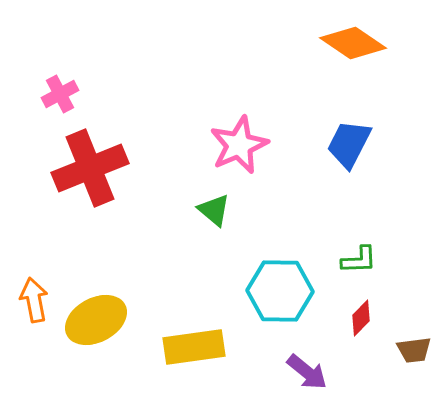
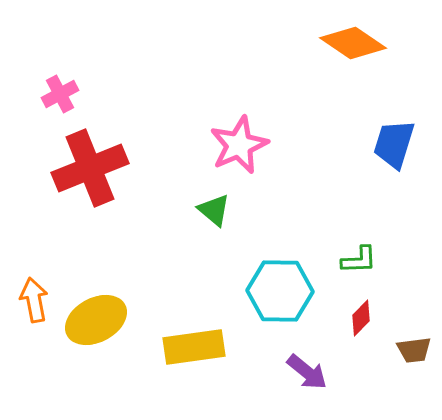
blue trapezoid: moved 45 px right; rotated 10 degrees counterclockwise
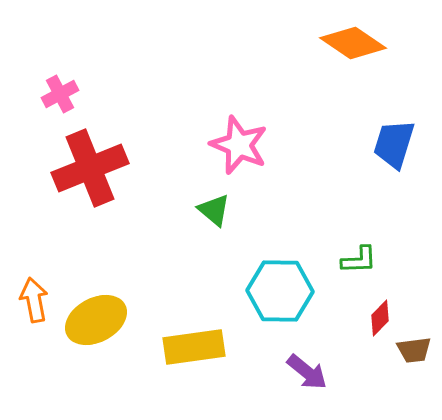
pink star: rotated 26 degrees counterclockwise
red diamond: moved 19 px right
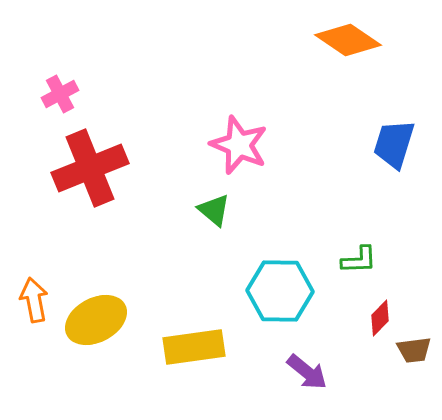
orange diamond: moved 5 px left, 3 px up
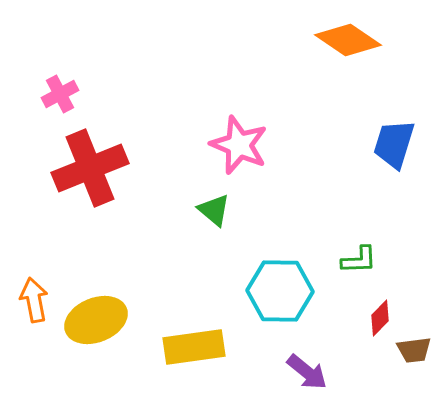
yellow ellipse: rotated 6 degrees clockwise
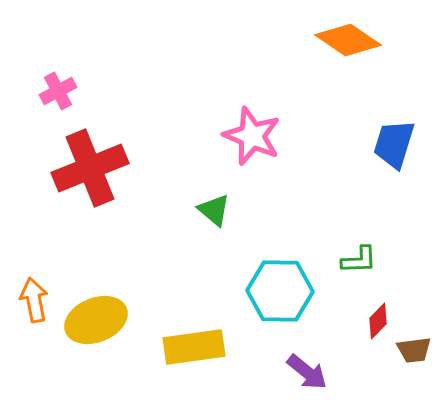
pink cross: moved 2 px left, 3 px up
pink star: moved 13 px right, 9 px up
red diamond: moved 2 px left, 3 px down
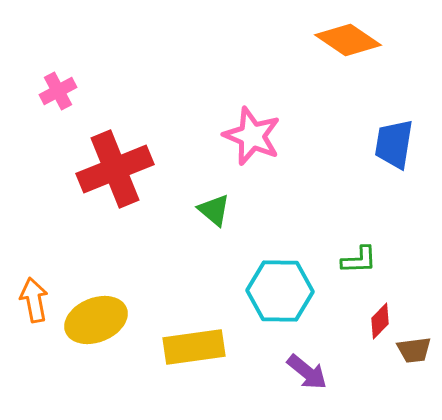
blue trapezoid: rotated 8 degrees counterclockwise
red cross: moved 25 px right, 1 px down
red diamond: moved 2 px right
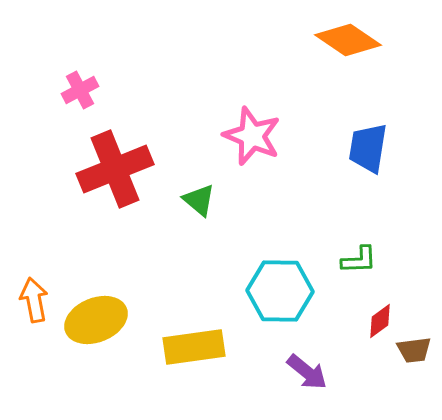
pink cross: moved 22 px right, 1 px up
blue trapezoid: moved 26 px left, 4 px down
green triangle: moved 15 px left, 10 px up
red diamond: rotated 9 degrees clockwise
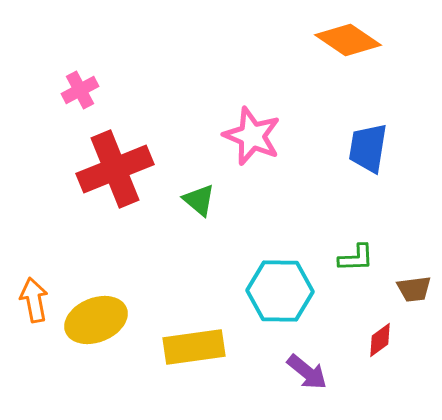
green L-shape: moved 3 px left, 2 px up
red diamond: moved 19 px down
brown trapezoid: moved 61 px up
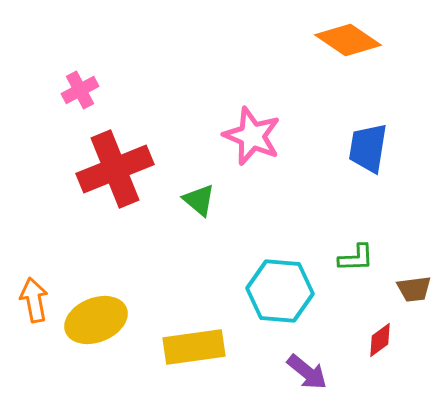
cyan hexagon: rotated 4 degrees clockwise
